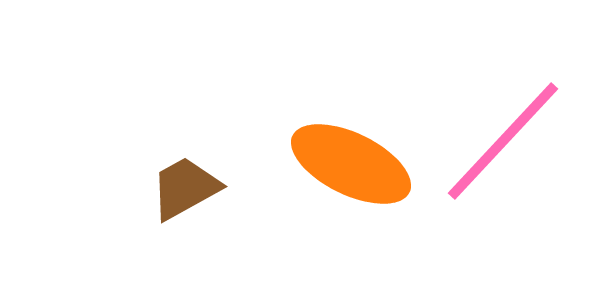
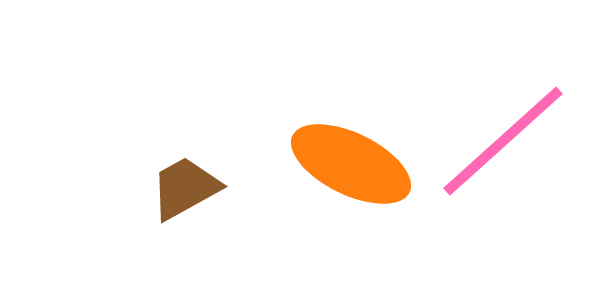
pink line: rotated 5 degrees clockwise
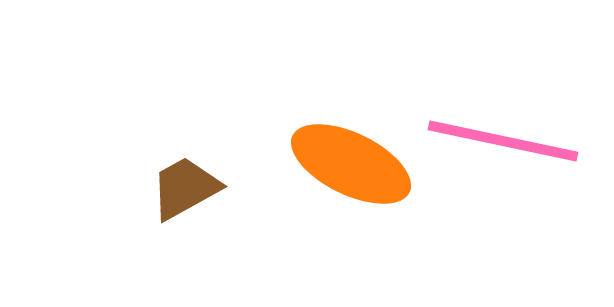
pink line: rotated 54 degrees clockwise
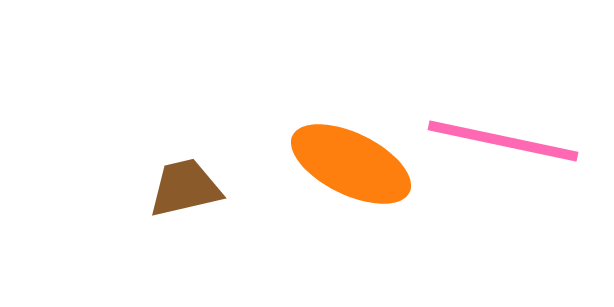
brown trapezoid: rotated 16 degrees clockwise
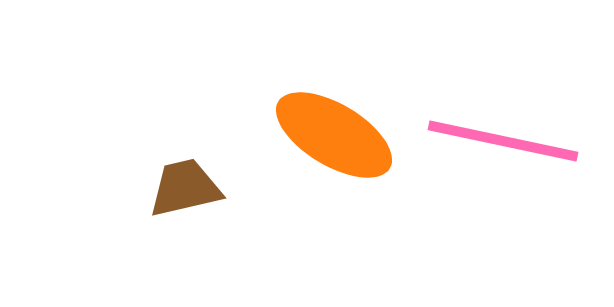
orange ellipse: moved 17 px left, 29 px up; rotated 5 degrees clockwise
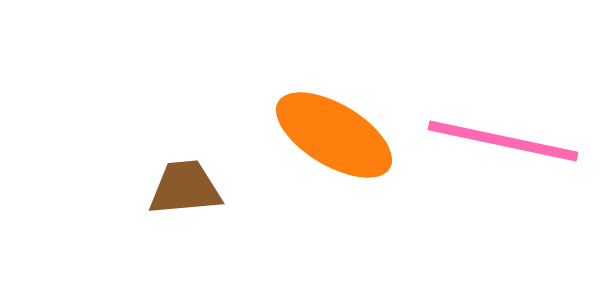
brown trapezoid: rotated 8 degrees clockwise
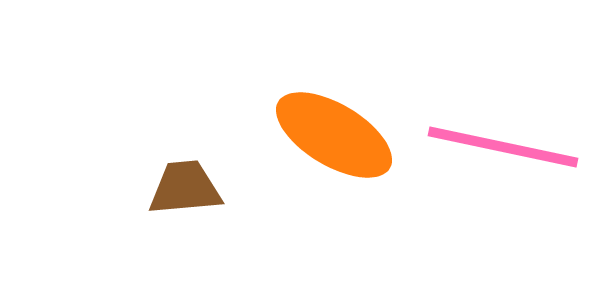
pink line: moved 6 px down
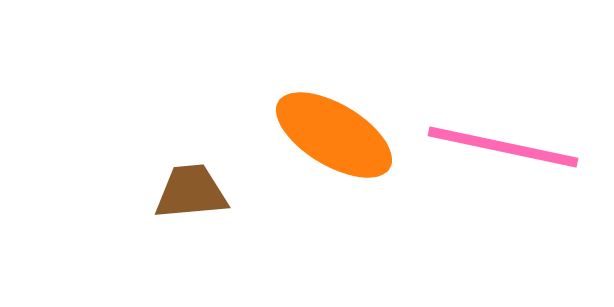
brown trapezoid: moved 6 px right, 4 px down
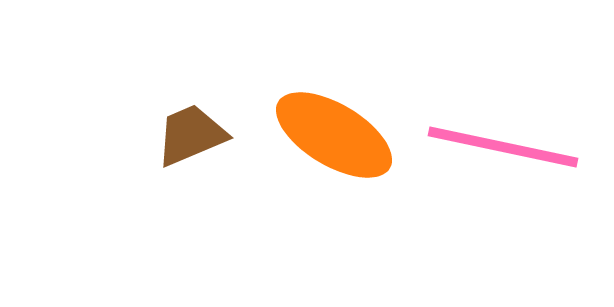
brown trapezoid: moved 57 px up; rotated 18 degrees counterclockwise
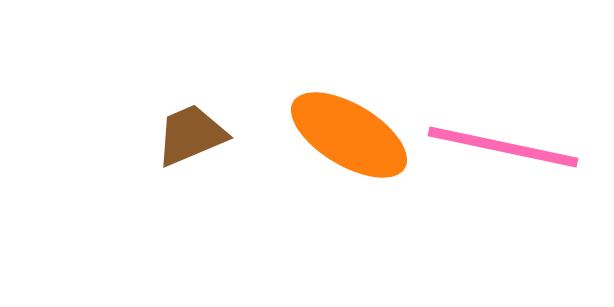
orange ellipse: moved 15 px right
